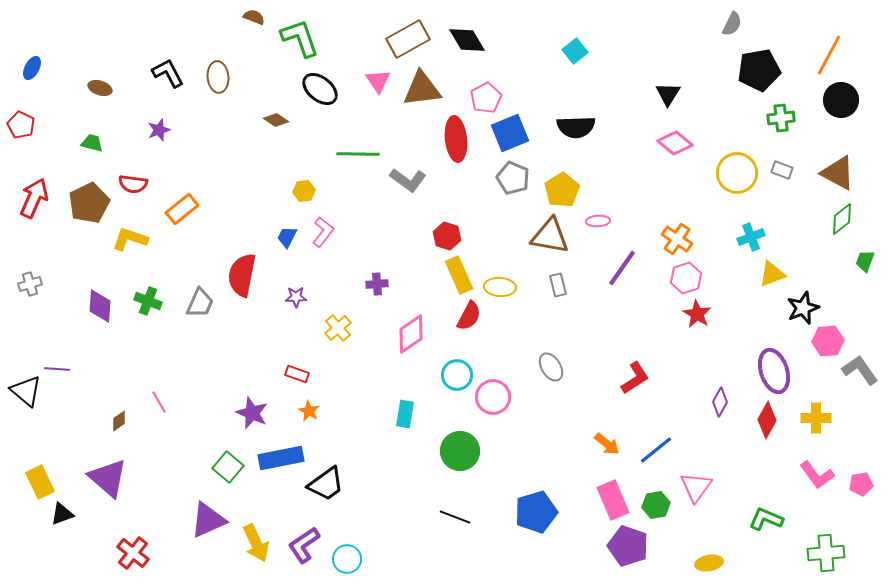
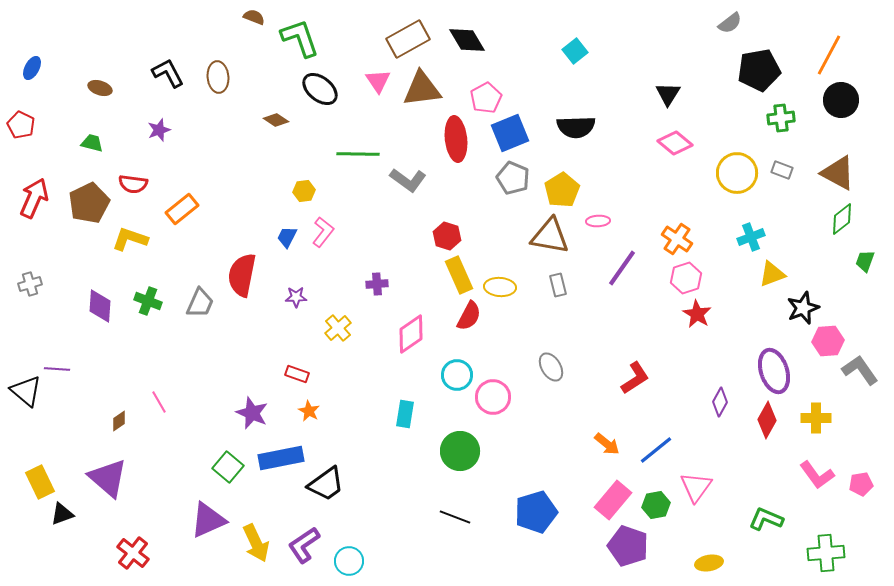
gray semicircle at (732, 24): moved 2 px left, 1 px up; rotated 25 degrees clockwise
pink rectangle at (613, 500): rotated 63 degrees clockwise
cyan circle at (347, 559): moved 2 px right, 2 px down
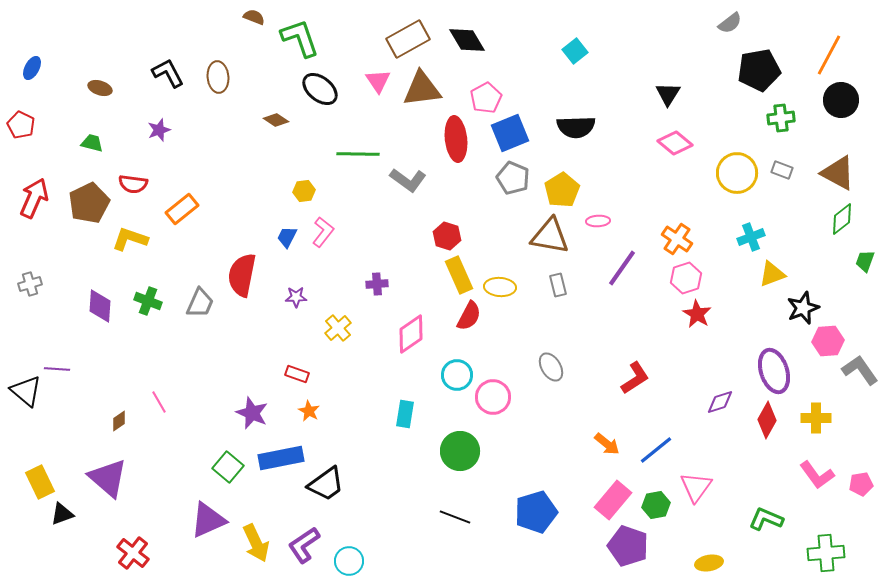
purple diamond at (720, 402): rotated 44 degrees clockwise
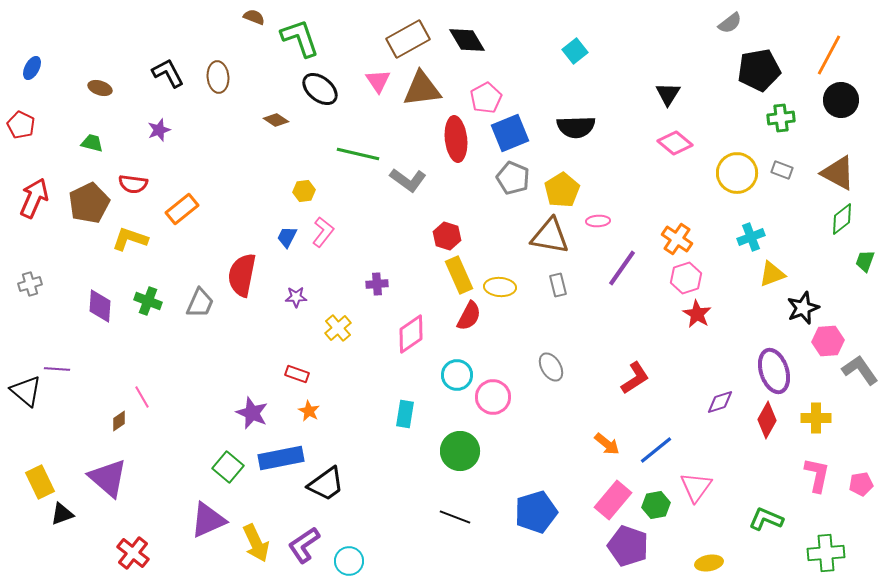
green line at (358, 154): rotated 12 degrees clockwise
pink line at (159, 402): moved 17 px left, 5 px up
pink L-shape at (817, 475): rotated 132 degrees counterclockwise
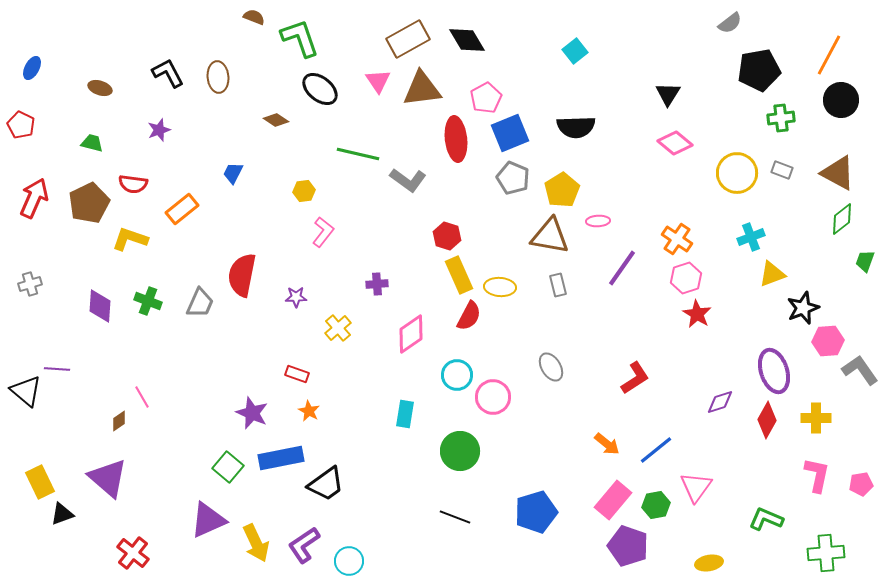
blue trapezoid at (287, 237): moved 54 px left, 64 px up
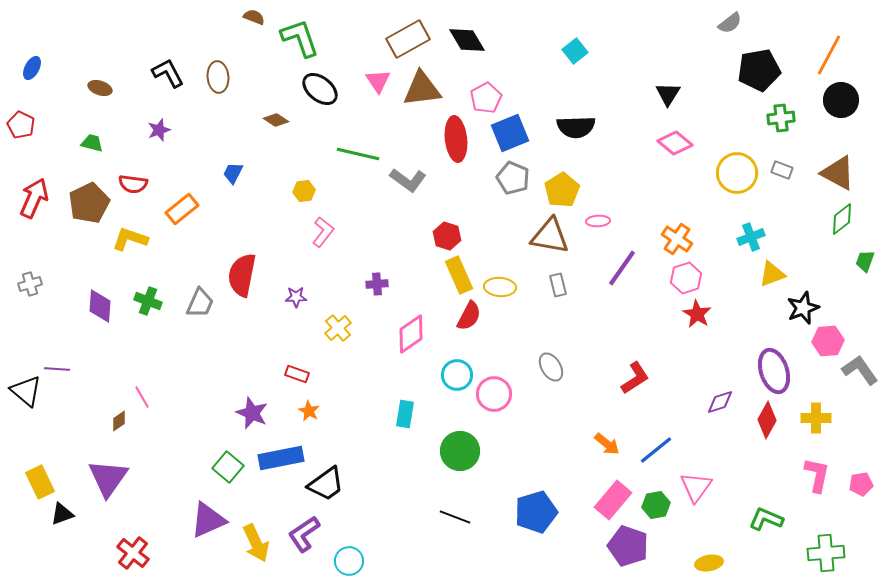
pink circle at (493, 397): moved 1 px right, 3 px up
purple triangle at (108, 478): rotated 24 degrees clockwise
purple L-shape at (304, 545): moved 11 px up
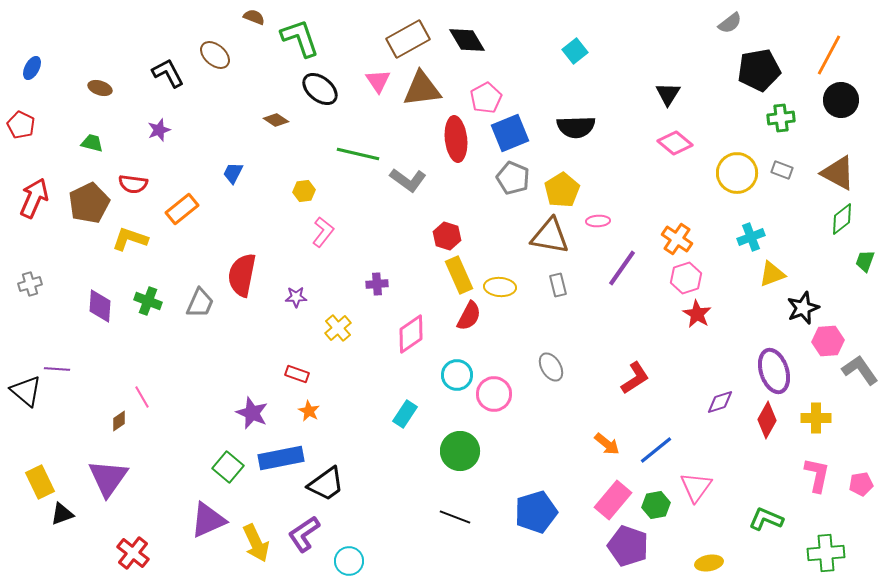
brown ellipse at (218, 77): moved 3 px left, 22 px up; rotated 44 degrees counterclockwise
cyan rectangle at (405, 414): rotated 24 degrees clockwise
